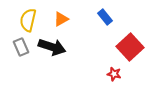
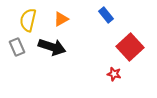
blue rectangle: moved 1 px right, 2 px up
gray rectangle: moved 4 px left
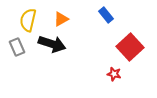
black arrow: moved 3 px up
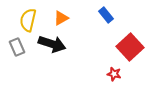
orange triangle: moved 1 px up
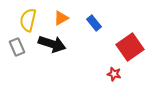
blue rectangle: moved 12 px left, 8 px down
red square: rotated 8 degrees clockwise
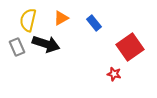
black arrow: moved 6 px left
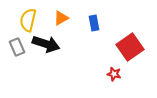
blue rectangle: rotated 28 degrees clockwise
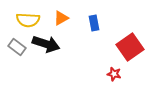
yellow semicircle: rotated 100 degrees counterclockwise
gray rectangle: rotated 30 degrees counterclockwise
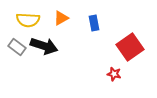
black arrow: moved 2 px left, 2 px down
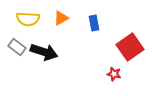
yellow semicircle: moved 1 px up
black arrow: moved 6 px down
